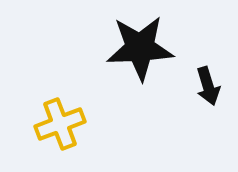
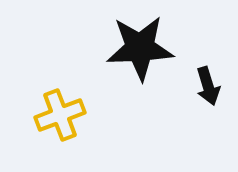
yellow cross: moved 9 px up
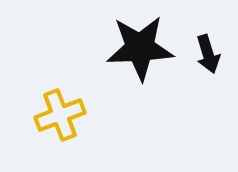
black arrow: moved 32 px up
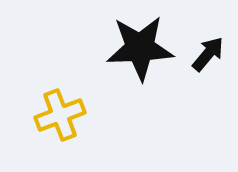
black arrow: rotated 123 degrees counterclockwise
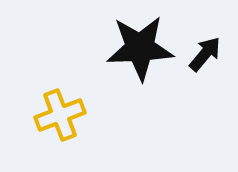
black arrow: moved 3 px left
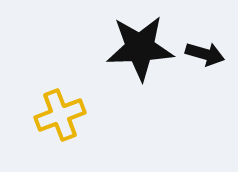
black arrow: rotated 66 degrees clockwise
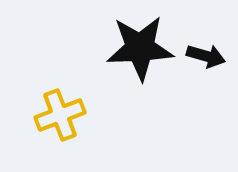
black arrow: moved 1 px right, 2 px down
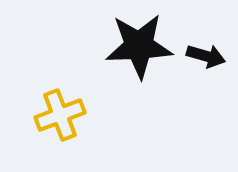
black star: moved 1 px left, 2 px up
